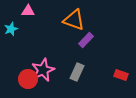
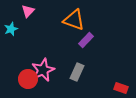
pink triangle: rotated 48 degrees counterclockwise
red rectangle: moved 13 px down
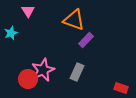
pink triangle: rotated 16 degrees counterclockwise
cyan star: moved 4 px down
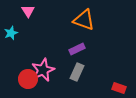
orange triangle: moved 10 px right
purple rectangle: moved 9 px left, 9 px down; rotated 21 degrees clockwise
red rectangle: moved 2 px left
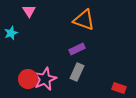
pink triangle: moved 1 px right
pink star: moved 2 px right, 9 px down
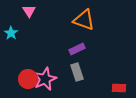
cyan star: rotated 16 degrees counterclockwise
gray rectangle: rotated 42 degrees counterclockwise
red rectangle: rotated 16 degrees counterclockwise
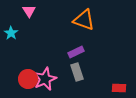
purple rectangle: moved 1 px left, 3 px down
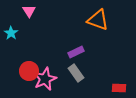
orange triangle: moved 14 px right
gray rectangle: moved 1 px left, 1 px down; rotated 18 degrees counterclockwise
red circle: moved 1 px right, 8 px up
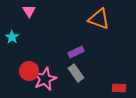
orange triangle: moved 1 px right, 1 px up
cyan star: moved 1 px right, 4 px down
